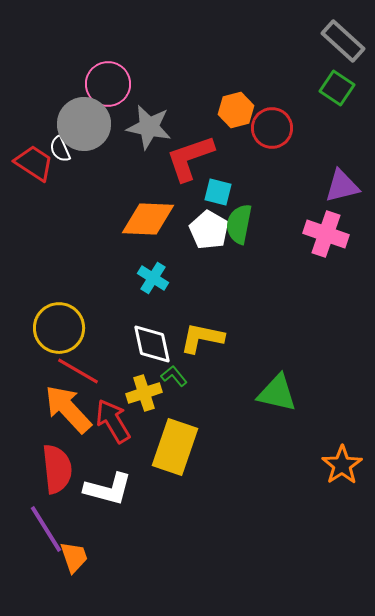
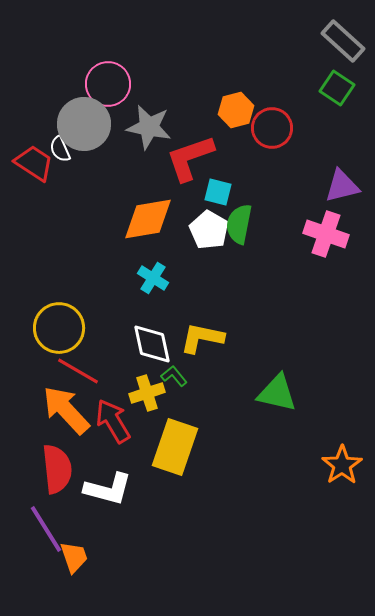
orange diamond: rotated 12 degrees counterclockwise
yellow cross: moved 3 px right
orange arrow: moved 2 px left, 1 px down
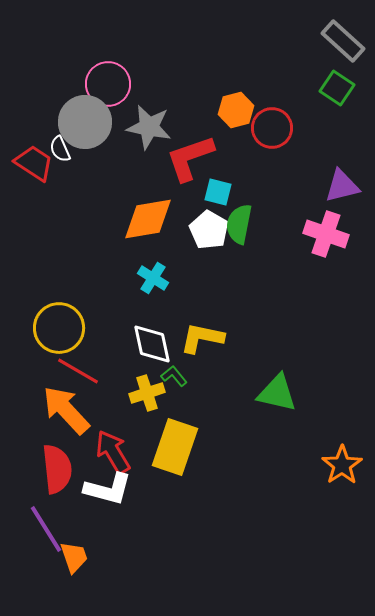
gray circle: moved 1 px right, 2 px up
red arrow: moved 31 px down
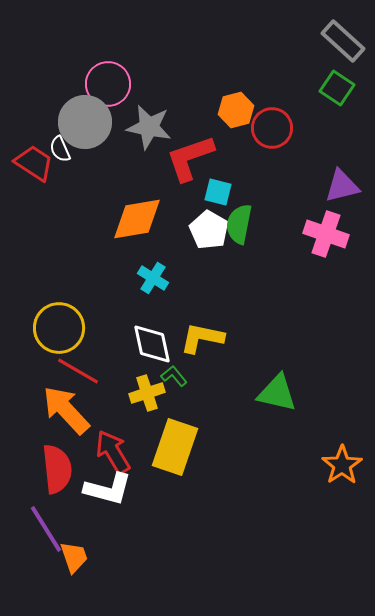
orange diamond: moved 11 px left
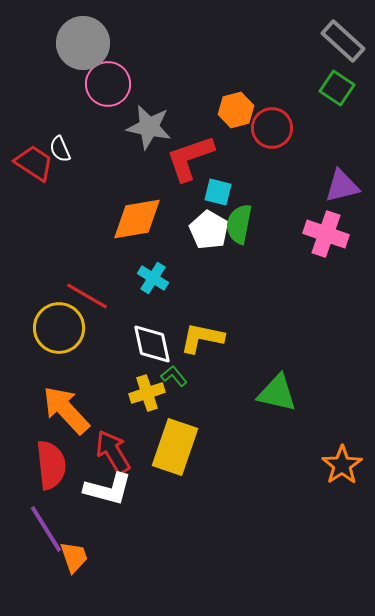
gray circle: moved 2 px left, 79 px up
red line: moved 9 px right, 75 px up
red semicircle: moved 6 px left, 4 px up
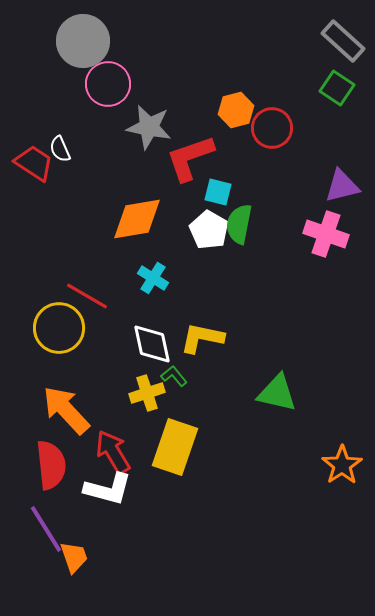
gray circle: moved 2 px up
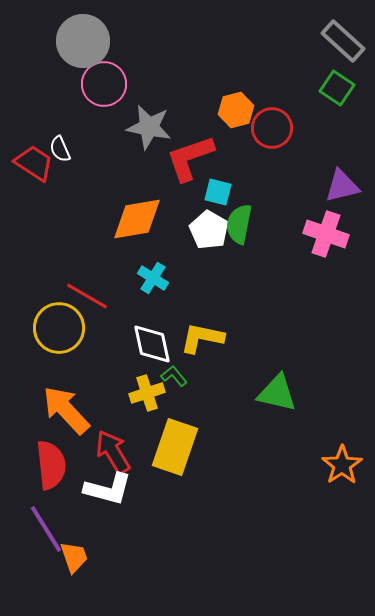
pink circle: moved 4 px left
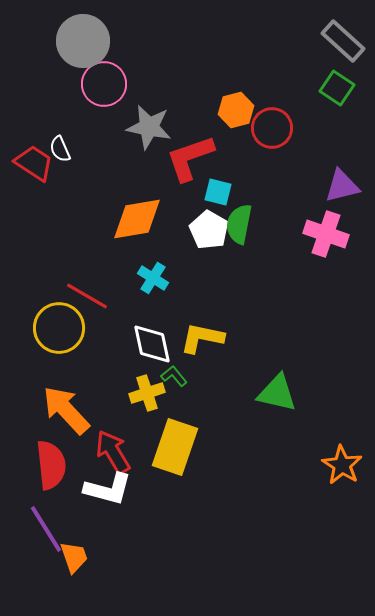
orange star: rotated 6 degrees counterclockwise
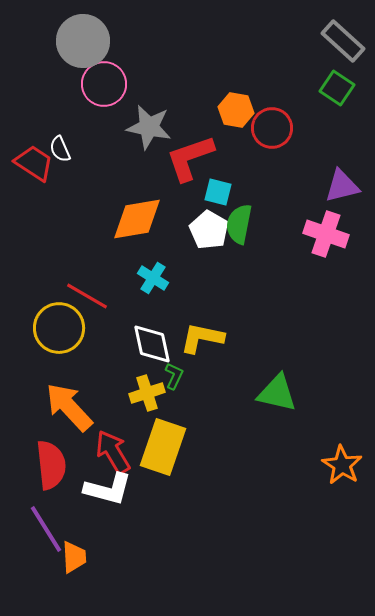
orange hexagon: rotated 24 degrees clockwise
green L-shape: rotated 64 degrees clockwise
orange arrow: moved 3 px right, 3 px up
yellow rectangle: moved 12 px left
orange trapezoid: rotated 16 degrees clockwise
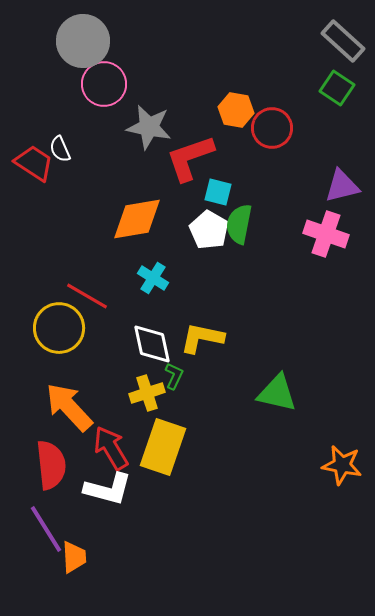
red arrow: moved 2 px left, 4 px up
orange star: rotated 21 degrees counterclockwise
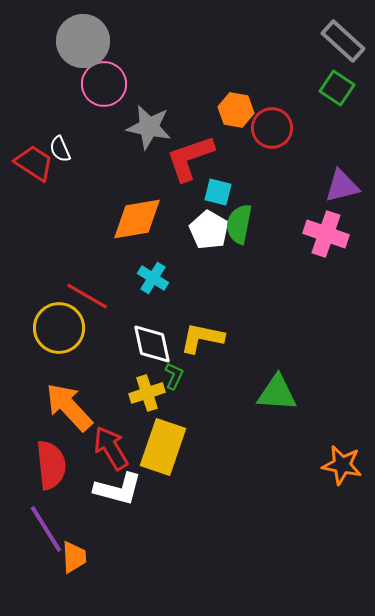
green triangle: rotated 9 degrees counterclockwise
white L-shape: moved 10 px right
